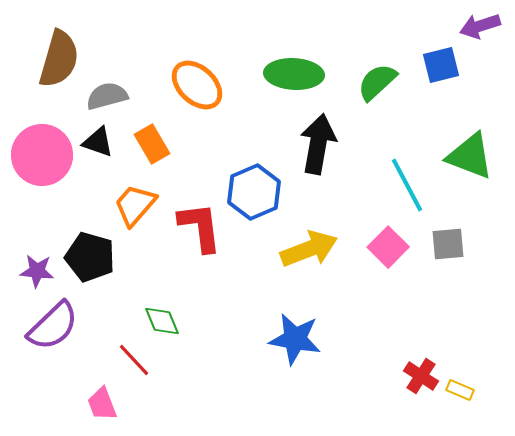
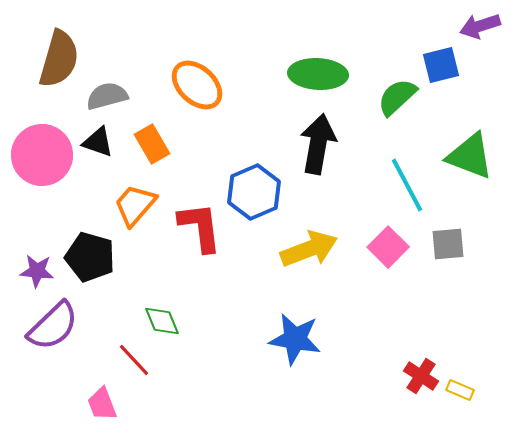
green ellipse: moved 24 px right
green semicircle: moved 20 px right, 15 px down
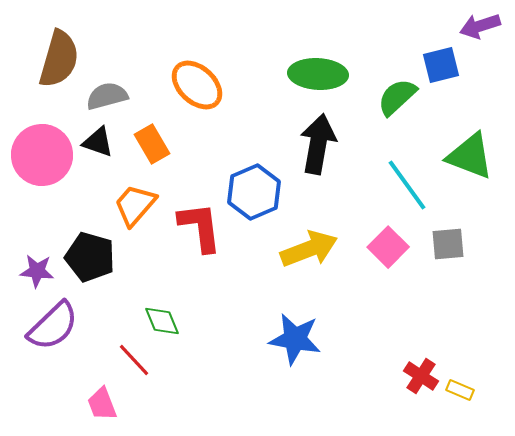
cyan line: rotated 8 degrees counterclockwise
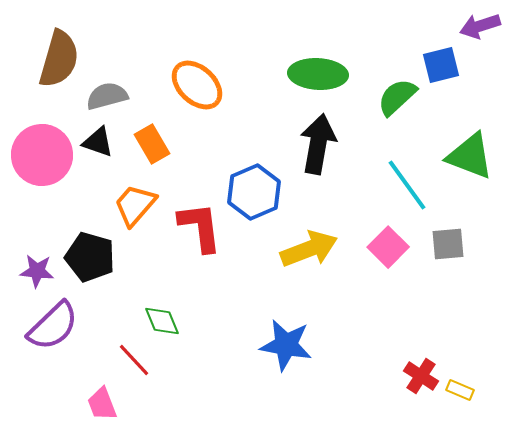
blue star: moved 9 px left, 6 px down
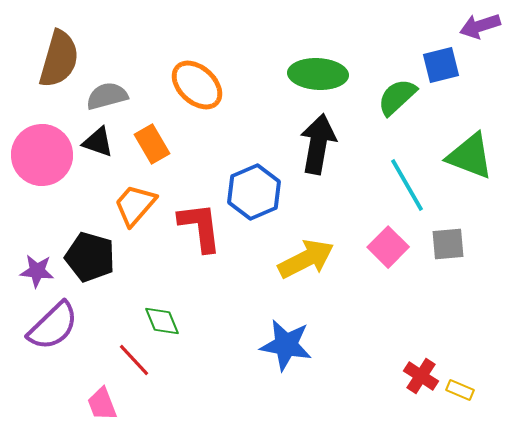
cyan line: rotated 6 degrees clockwise
yellow arrow: moved 3 px left, 10 px down; rotated 6 degrees counterclockwise
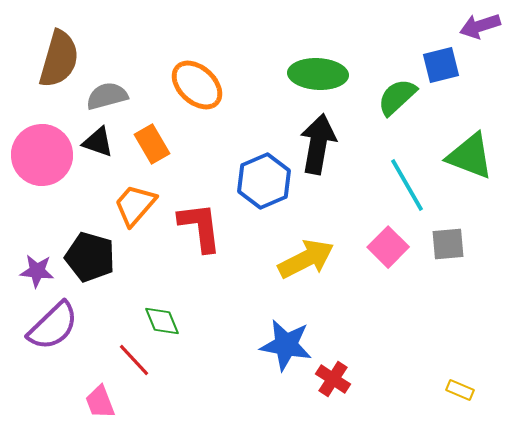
blue hexagon: moved 10 px right, 11 px up
red cross: moved 88 px left, 3 px down
pink trapezoid: moved 2 px left, 2 px up
